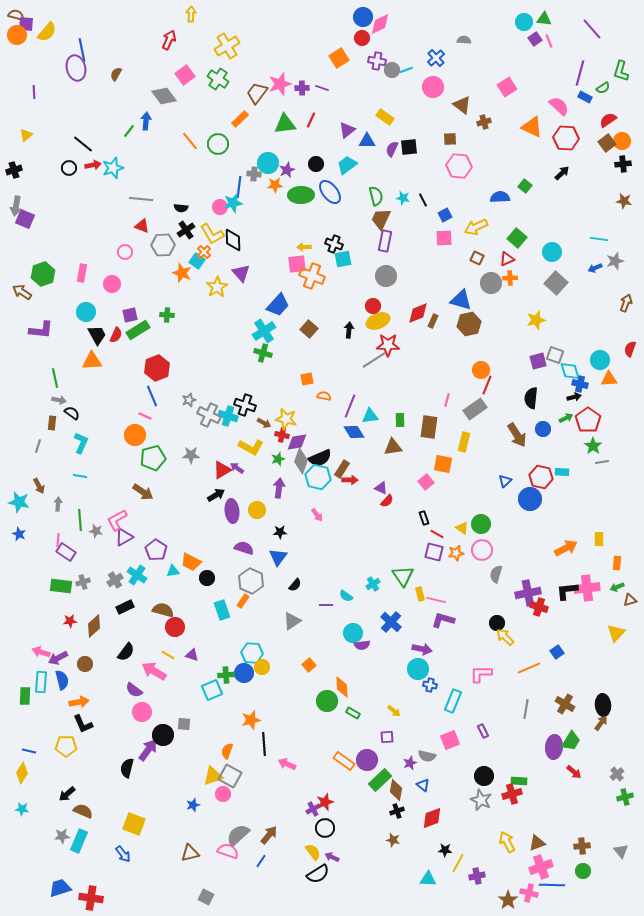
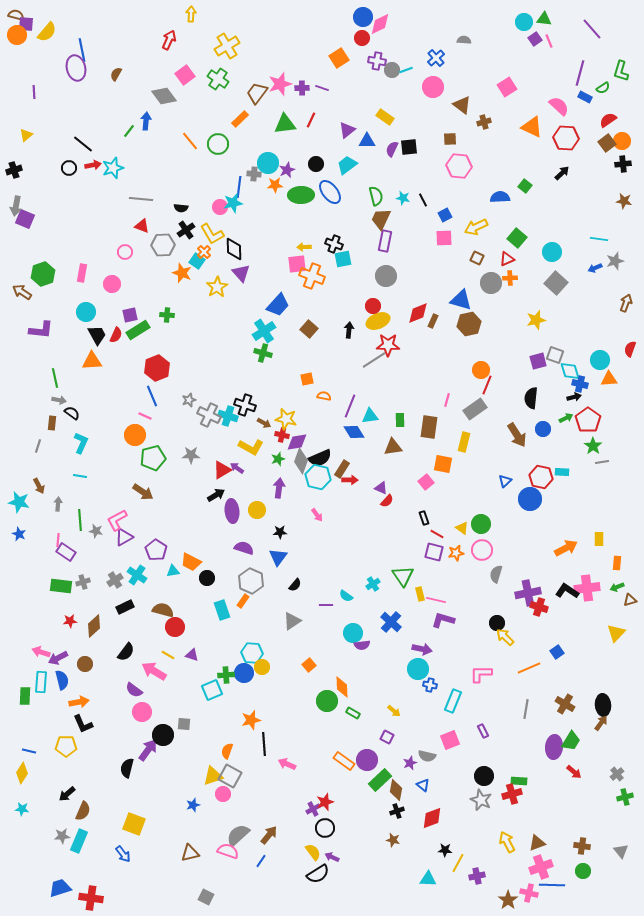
black diamond at (233, 240): moved 1 px right, 9 px down
black L-shape at (567, 591): rotated 40 degrees clockwise
purple square at (387, 737): rotated 32 degrees clockwise
brown semicircle at (83, 811): rotated 90 degrees clockwise
brown cross at (582, 846): rotated 14 degrees clockwise
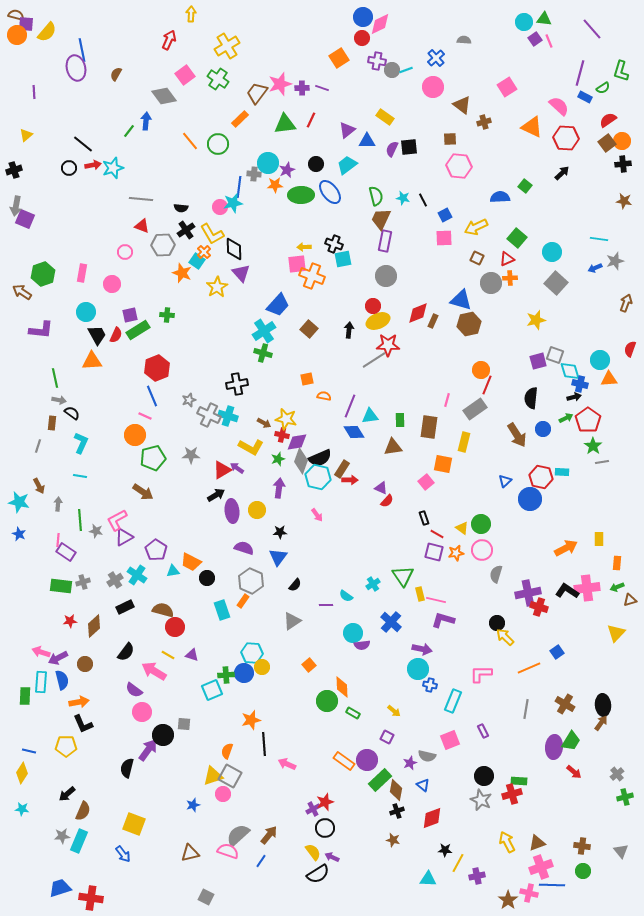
black cross at (245, 405): moved 8 px left, 21 px up; rotated 30 degrees counterclockwise
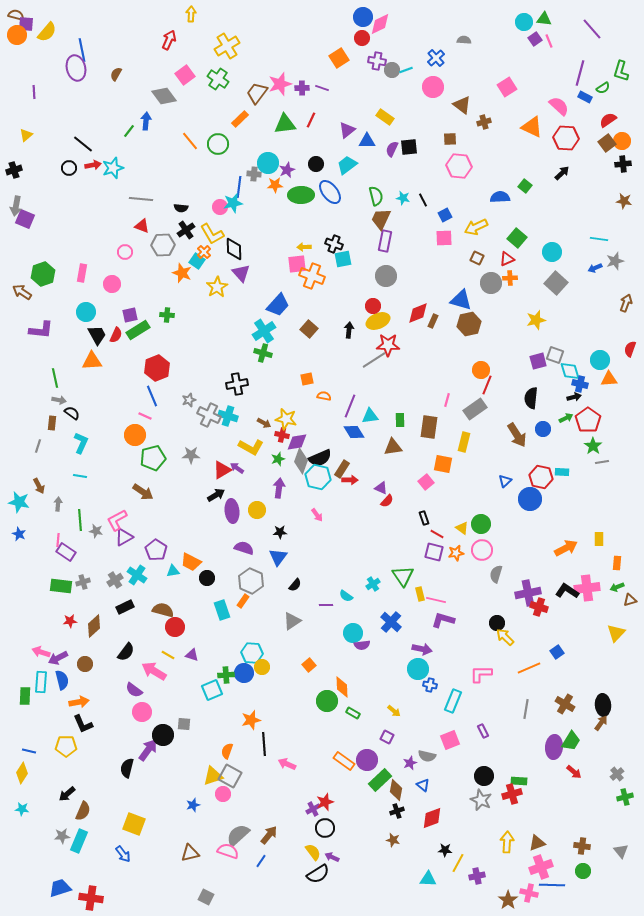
yellow arrow at (507, 842): rotated 30 degrees clockwise
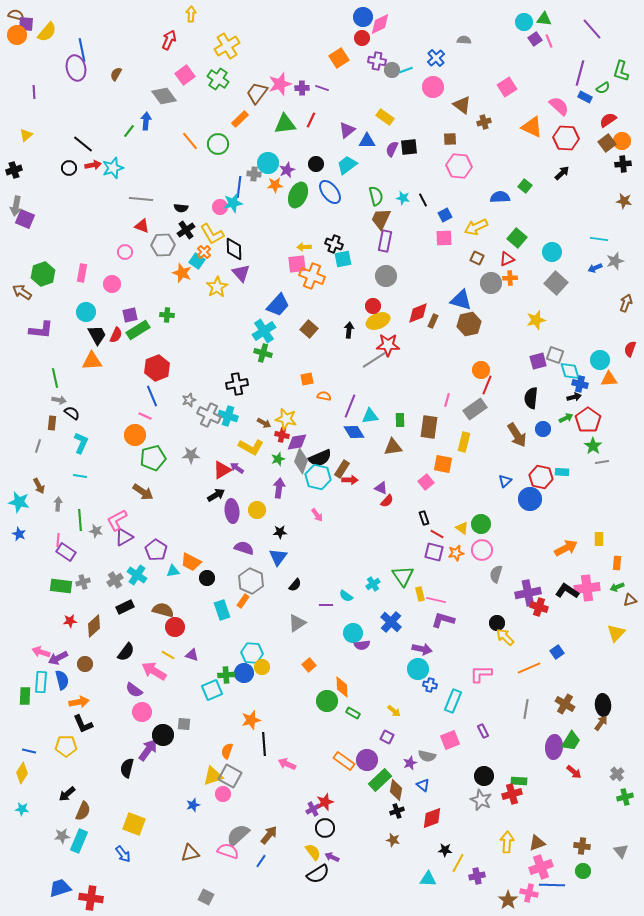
green ellipse at (301, 195): moved 3 px left; rotated 65 degrees counterclockwise
gray triangle at (292, 621): moved 5 px right, 2 px down
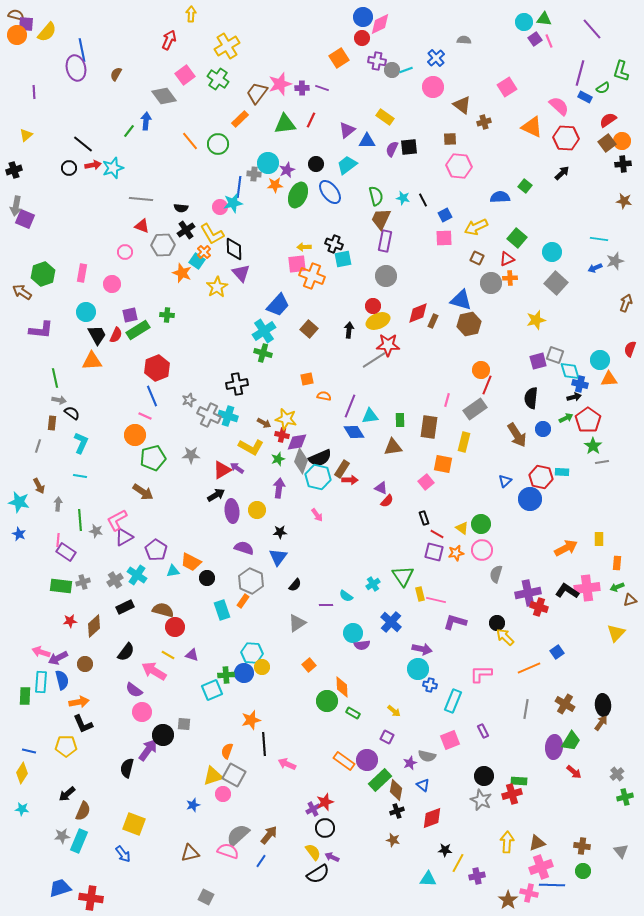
purple L-shape at (443, 620): moved 12 px right, 2 px down
gray square at (230, 776): moved 4 px right, 1 px up
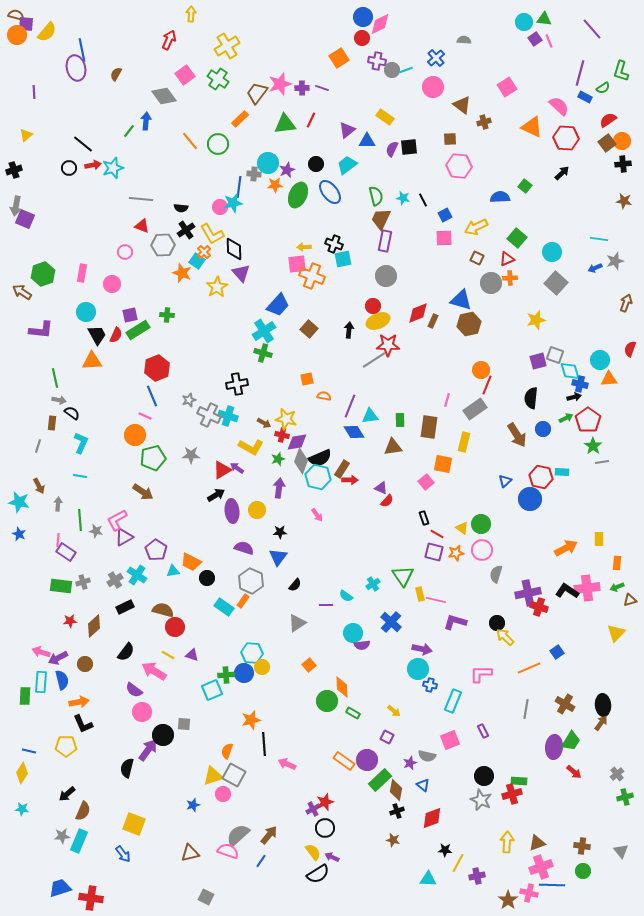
cyan rectangle at (222, 610): moved 2 px right, 3 px up; rotated 36 degrees counterclockwise
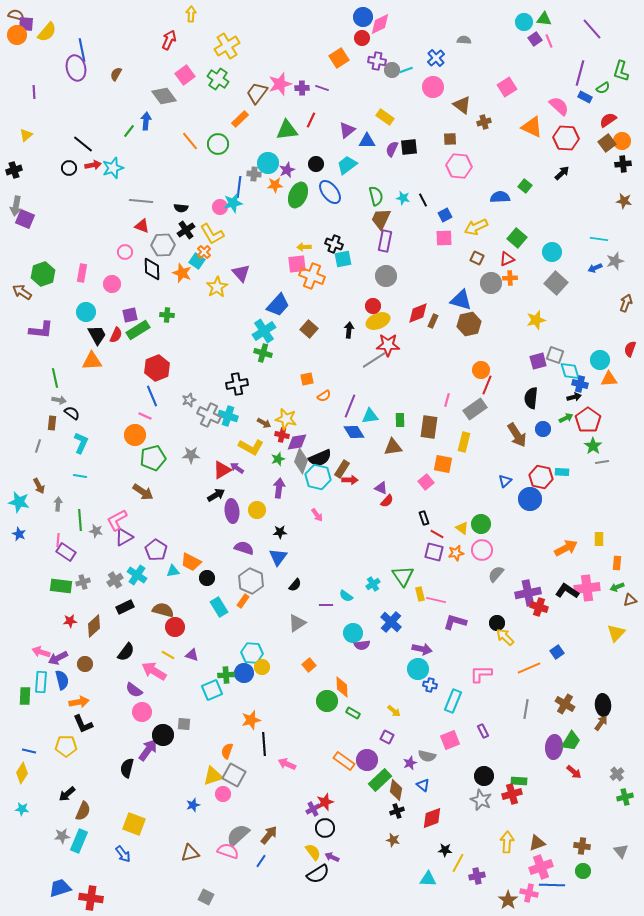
green triangle at (285, 124): moved 2 px right, 6 px down
gray line at (141, 199): moved 2 px down
black diamond at (234, 249): moved 82 px left, 20 px down
orange semicircle at (324, 396): rotated 136 degrees clockwise
gray semicircle at (496, 574): rotated 24 degrees clockwise
cyan rectangle at (224, 607): moved 5 px left; rotated 24 degrees clockwise
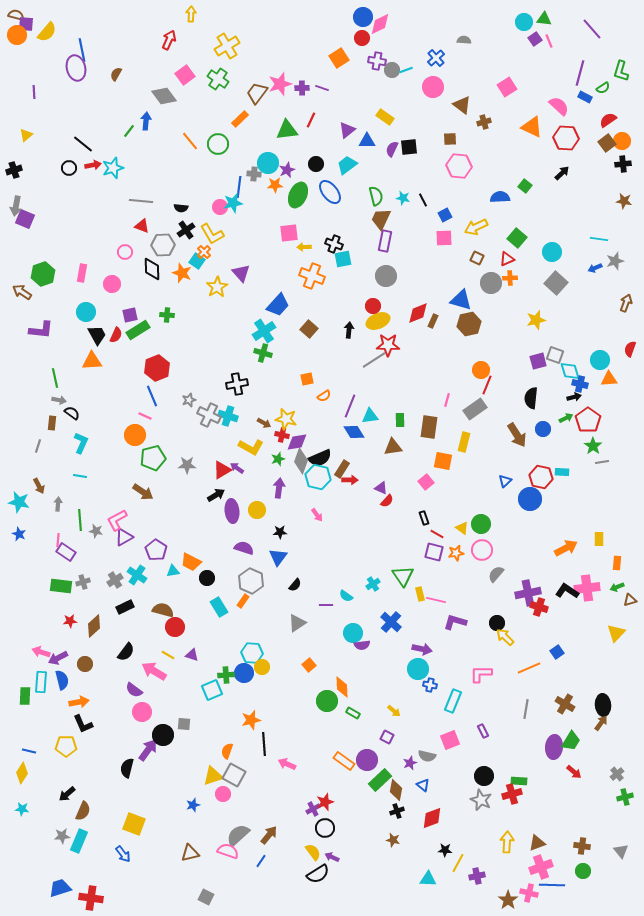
pink square at (297, 264): moved 8 px left, 31 px up
gray star at (191, 455): moved 4 px left, 10 px down
orange square at (443, 464): moved 3 px up
